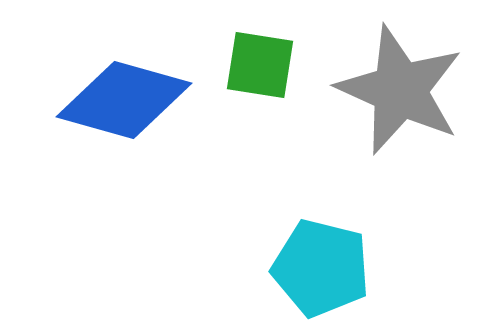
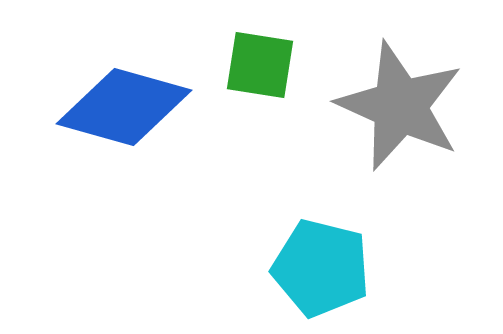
gray star: moved 16 px down
blue diamond: moved 7 px down
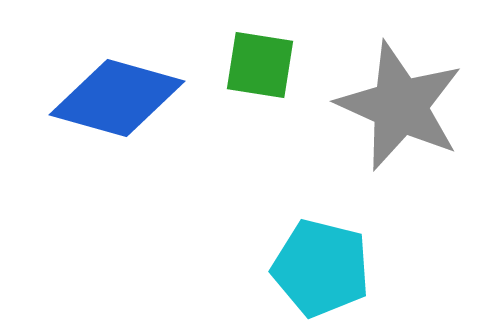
blue diamond: moved 7 px left, 9 px up
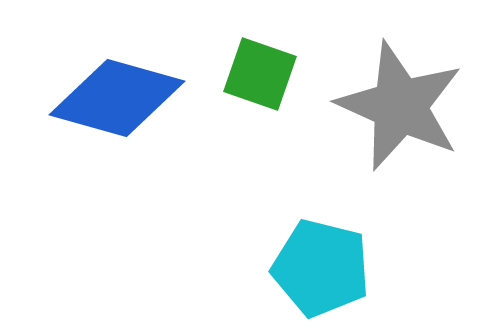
green square: moved 9 px down; rotated 10 degrees clockwise
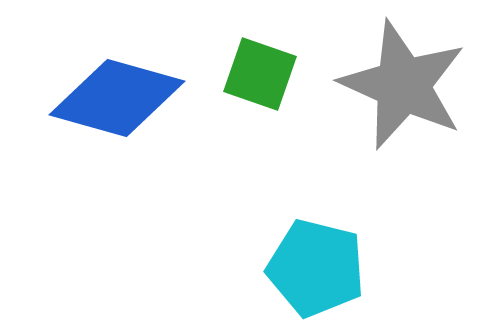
gray star: moved 3 px right, 21 px up
cyan pentagon: moved 5 px left
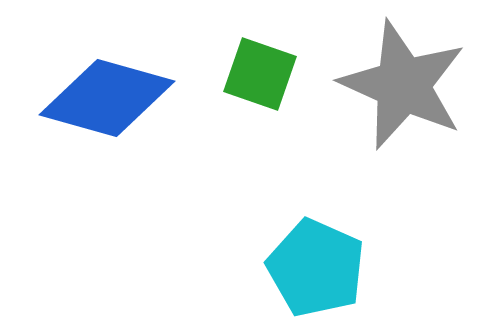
blue diamond: moved 10 px left
cyan pentagon: rotated 10 degrees clockwise
